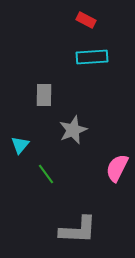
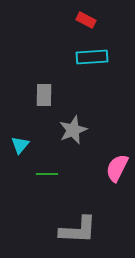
green line: moved 1 px right; rotated 55 degrees counterclockwise
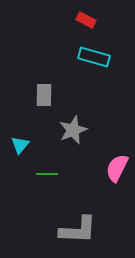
cyan rectangle: moved 2 px right; rotated 20 degrees clockwise
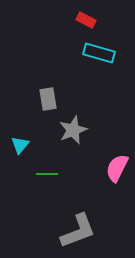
cyan rectangle: moved 5 px right, 4 px up
gray rectangle: moved 4 px right, 4 px down; rotated 10 degrees counterclockwise
gray L-shape: moved 1 px down; rotated 24 degrees counterclockwise
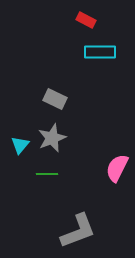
cyan rectangle: moved 1 px right, 1 px up; rotated 16 degrees counterclockwise
gray rectangle: moved 7 px right; rotated 55 degrees counterclockwise
gray star: moved 21 px left, 8 px down
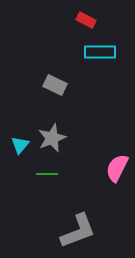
gray rectangle: moved 14 px up
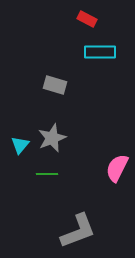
red rectangle: moved 1 px right, 1 px up
gray rectangle: rotated 10 degrees counterclockwise
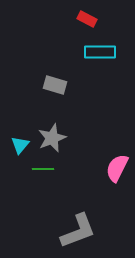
green line: moved 4 px left, 5 px up
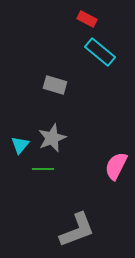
cyan rectangle: rotated 40 degrees clockwise
pink semicircle: moved 1 px left, 2 px up
gray L-shape: moved 1 px left, 1 px up
